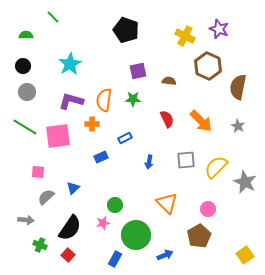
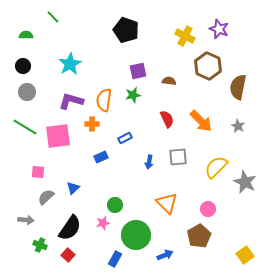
green star at (133, 99): moved 4 px up; rotated 14 degrees counterclockwise
gray square at (186, 160): moved 8 px left, 3 px up
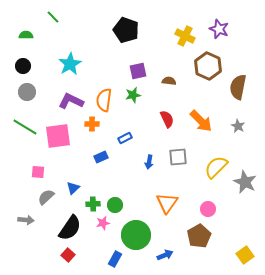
purple L-shape at (71, 101): rotated 10 degrees clockwise
orange triangle at (167, 203): rotated 20 degrees clockwise
green cross at (40, 245): moved 53 px right, 41 px up; rotated 24 degrees counterclockwise
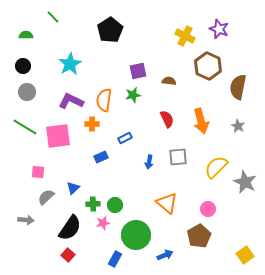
black pentagon at (126, 30): moved 16 px left; rotated 20 degrees clockwise
orange arrow at (201, 121): rotated 30 degrees clockwise
orange triangle at (167, 203): rotated 25 degrees counterclockwise
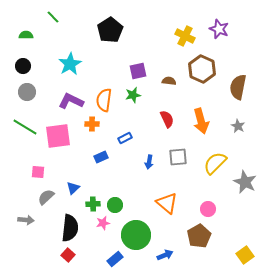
brown hexagon at (208, 66): moved 6 px left, 3 px down
yellow semicircle at (216, 167): moved 1 px left, 4 px up
black semicircle at (70, 228): rotated 28 degrees counterclockwise
blue rectangle at (115, 259): rotated 21 degrees clockwise
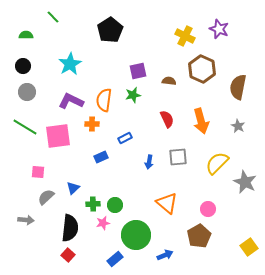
yellow semicircle at (215, 163): moved 2 px right
yellow square at (245, 255): moved 4 px right, 8 px up
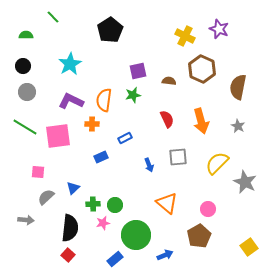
blue arrow at (149, 162): moved 3 px down; rotated 32 degrees counterclockwise
